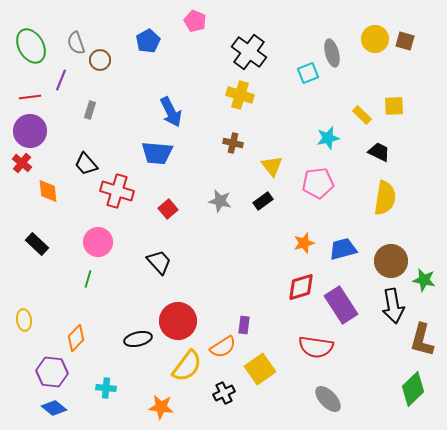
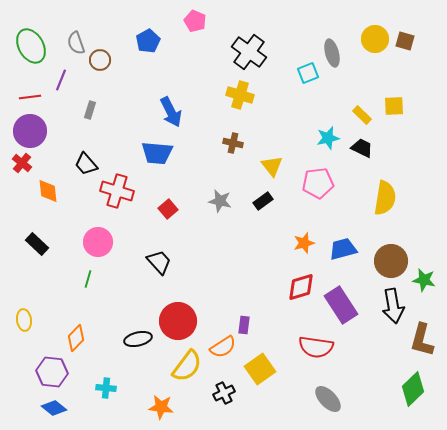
black trapezoid at (379, 152): moved 17 px left, 4 px up
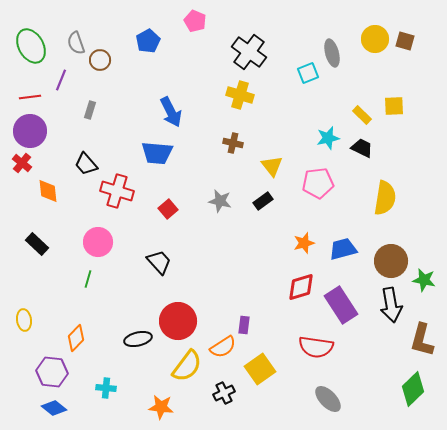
black arrow at (393, 306): moved 2 px left, 1 px up
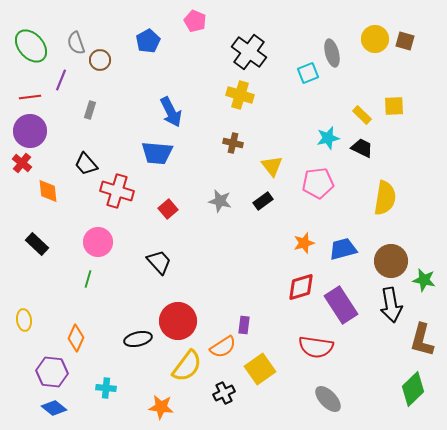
green ellipse at (31, 46): rotated 12 degrees counterclockwise
orange diamond at (76, 338): rotated 20 degrees counterclockwise
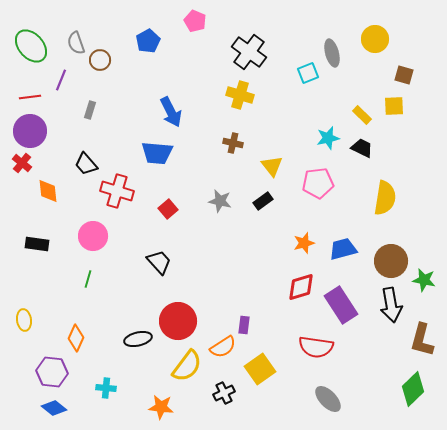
brown square at (405, 41): moved 1 px left, 34 px down
pink circle at (98, 242): moved 5 px left, 6 px up
black rectangle at (37, 244): rotated 35 degrees counterclockwise
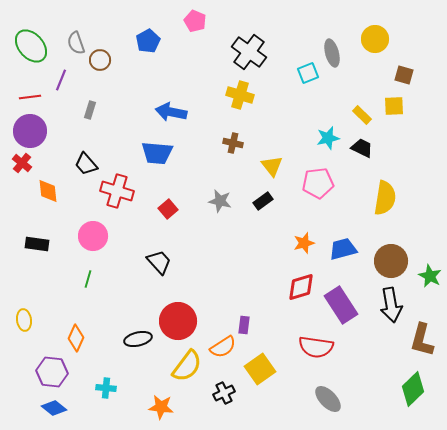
blue arrow at (171, 112): rotated 128 degrees clockwise
green star at (424, 280): moved 6 px right, 4 px up; rotated 15 degrees clockwise
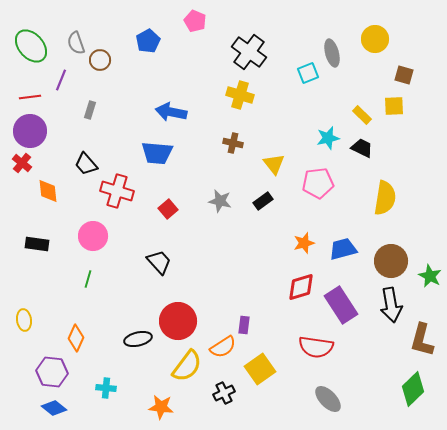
yellow triangle at (272, 166): moved 2 px right, 2 px up
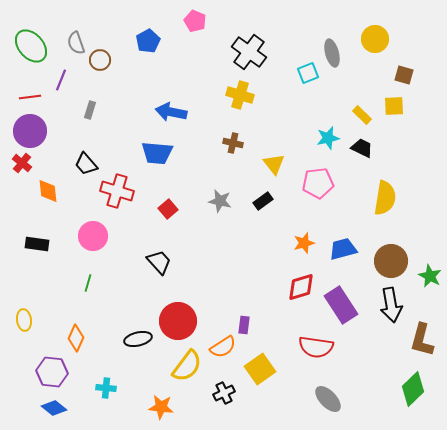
green line at (88, 279): moved 4 px down
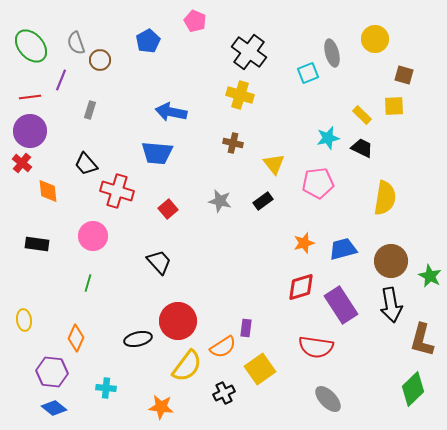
purple rectangle at (244, 325): moved 2 px right, 3 px down
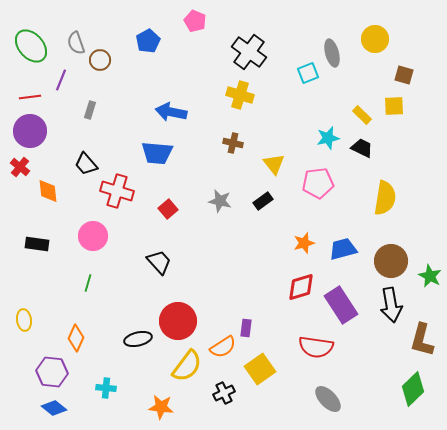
red cross at (22, 163): moved 2 px left, 4 px down
